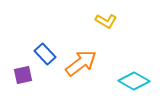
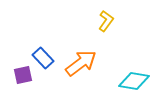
yellow L-shape: rotated 85 degrees counterclockwise
blue rectangle: moved 2 px left, 4 px down
cyan diamond: rotated 20 degrees counterclockwise
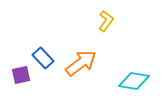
purple square: moved 2 px left
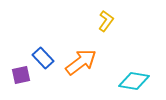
orange arrow: moved 1 px up
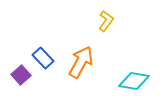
orange arrow: rotated 24 degrees counterclockwise
purple square: rotated 30 degrees counterclockwise
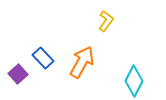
orange arrow: moved 1 px right
purple square: moved 3 px left, 1 px up
cyan diamond: rotated 72 degrees counterclockwise
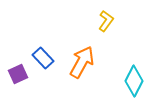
purple square: rotated 18 degrees clockwise
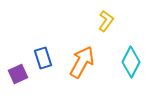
blue rectangle: rotated 25 degrees clockwise
cyan diamond: moved 3 px left, 19 px up
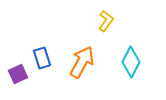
blue rectangle: moved 1 px left
